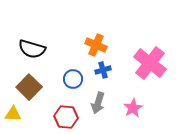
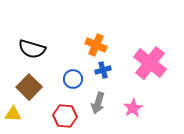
red hexagon: moved 1 px left, 1 px up
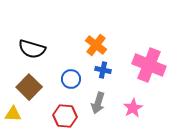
orange cross: rotated 15 degrees clockwise
pink cross: moved 1 px left, 2 px down; rotated 16 degrees counterclockwise
blue cross: rotated 28 degrees clockwise
blue circle: moved 2 px left
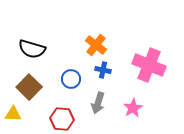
red hexagon: moved 3 px left, 3 px down
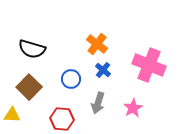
orange cross: moved 1 px right, 1 px up
blue cross: rotated 28 degrees clockwise
yellow triangle: moved 1 px left, 1 px down
